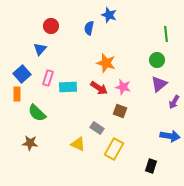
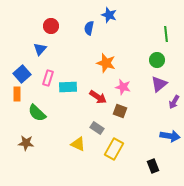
red arrow: moved 1 px left, 9 px down
brown star: moved 4 px left
black rectangle: moved 2 px right; rotated 40 degrees counterclockwise
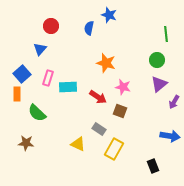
gray rectangle: moved 2 px right, 1 px down
